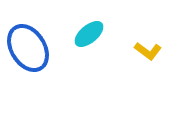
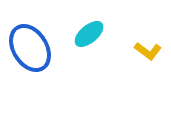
blue ellipse: moved 2 px right
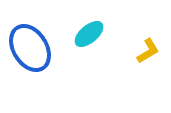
yellow L-shape: rotated 68 degrees counterclockwise
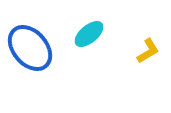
blue ellipse: rotated 9 degrees counterclockwise
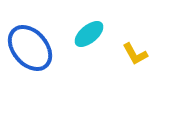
yellow L-shape: moved 13 px left, 3 px down; rotated 92 degrees clockwise
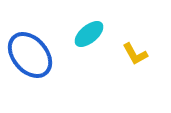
blue ellipse: moved 7 px down
